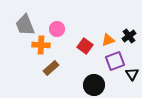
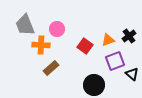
black triangle: rotated 16 degrees counterclockwise
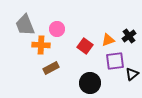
purple square: rotated 12 degrees clockwise
brown rectangle: rotated 14 degrees clockwise
black triangle: rotated 40 degrees clockwise
black circle: moved 4 px left, 2 px up
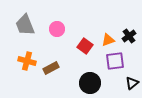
orange cross: moved 14 px left, 16 px down; rotated 12 degrees clockwise
black triangle: moved 9 px down
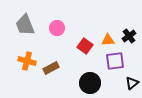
pink circle: moved 1 px up
orange triangle: rotated 16 degrees clockwise
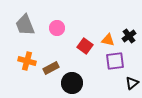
orange triangle: rotated 16 degrees clockwise
black circle: moved 18 px left
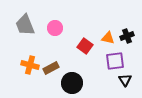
pink circle: moved 2 px left
black cross: moved 2 px left; rotated 16 degrees clockwise
orange triangle: moved 2 px up
orange cross: moved 3 px right, 4 px down
black triangle: moved 7 px left, 3 px up; rotated 24 degrees counterclockwise
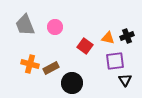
pink circle: moved 1 px up
orange cross: moved 1 px up
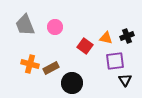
orange triangle: moved 2 px left
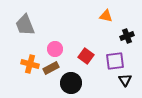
pink circle: moved 22 px down
orange triangle: moved 22 px up
red square: moved 1 px right, 10 px down
black circle: moved 1 px left
